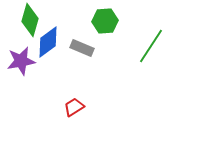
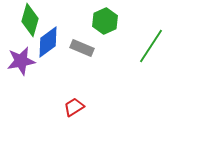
green hexagon: rotated 20 degrees counterclockwise
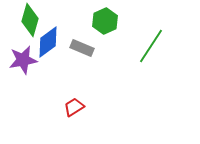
purple star: moved 2 px right, 1 px up
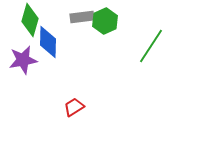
blue diamond: rotated 52 degrees counterclockwise
gray rectangle: moved 31 px up; rotated 30 degrees counterclockwise
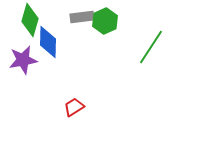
green line: moved 1 px down
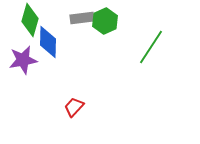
gray rectangle: moved 1 px down
red trapezoid: rotated 15 degrees counterclockwise
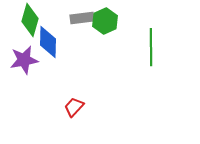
green line: rotated 33 degrees counterclockwise
purple star: moved 1 px right
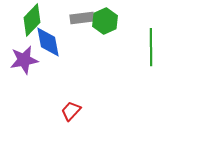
green diamond: moved 2 px right; rotated 28 degrees clockwise
blue diamond: rotated 12 degrees counterclockwise
red trapezoid: moved 3 px left, 4 px down
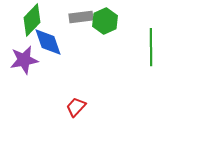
gray rectangle: moved 1 px left, 1 px up
blue diamond: rotated 8 degrees counterclockwise
red trapezoid: moved 5 px right, 4 px up
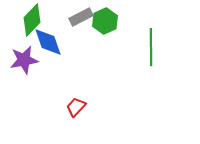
gray rectangle: rotated 20 degrees counterclockwise
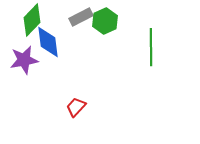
blue diamond: rotated 12 degrees clockwise
